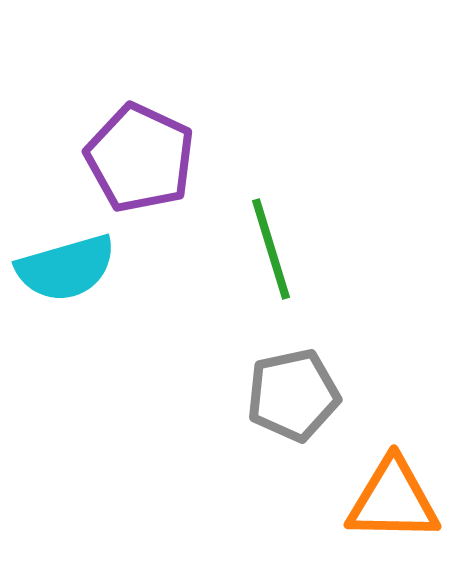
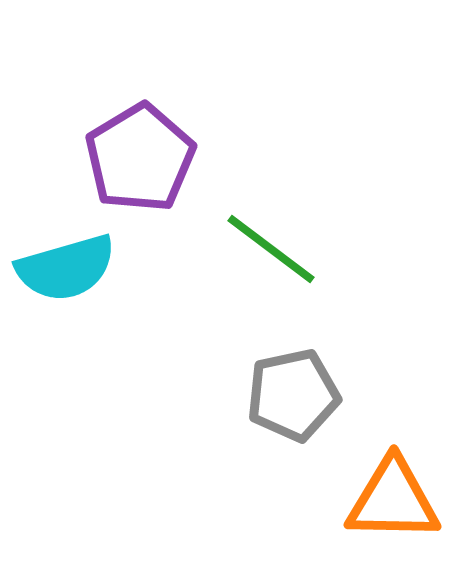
purple pentagon: rotated 16 degrees clockwise
green line: rotated 36 degrees counterclockwise
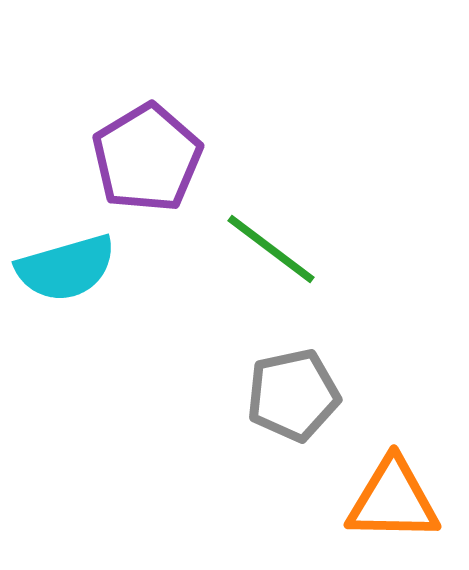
purple pentagon: moved 7 px right
